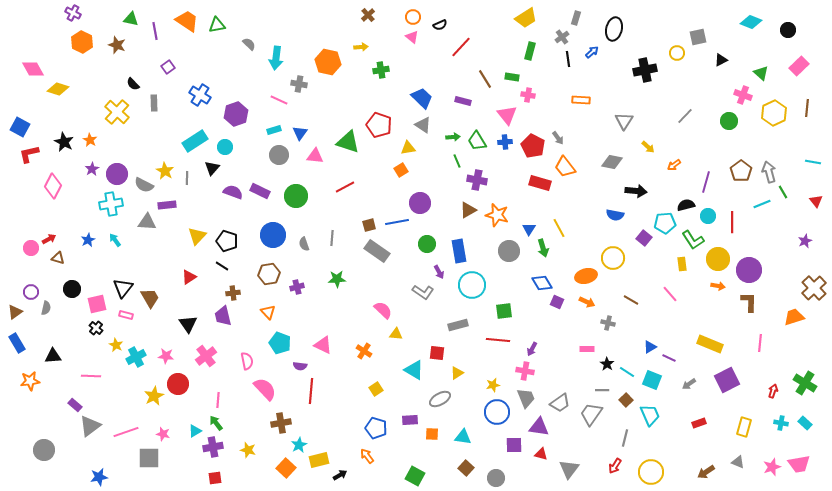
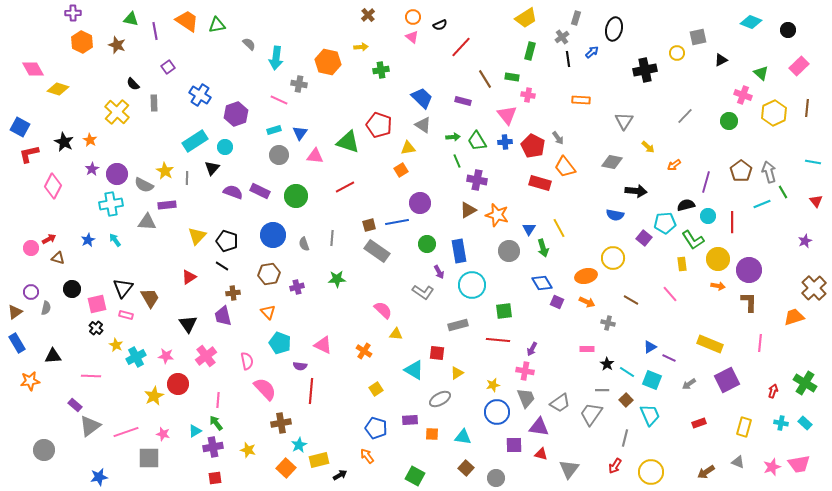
purple cross at (73, 13): rotated 28 degrees counterclockwise
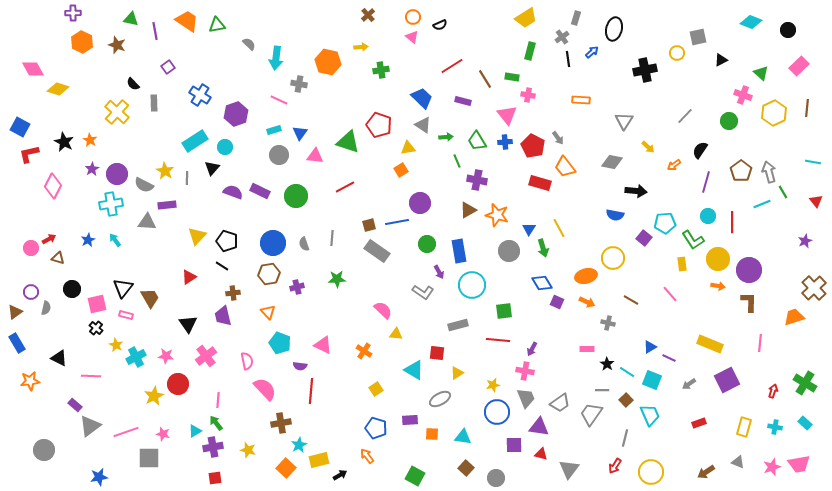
red line at (461, 47): moved 9 px left, 19 px down; rotated 15 degrees clockwise
green arrow at (453, 137): moved 7 px left
black semicircle at (686, 205): moved 14 px right, 55 px up; rotated 42 degrees counterclockwise
blue circle at (273, 235): moved 8 px down
black triangle at (53, 356): moved 6 px right, 2 px down; rotated 30 degrees clockwise
cyan cross at (781, 423): moved 6 px left, 4 px down
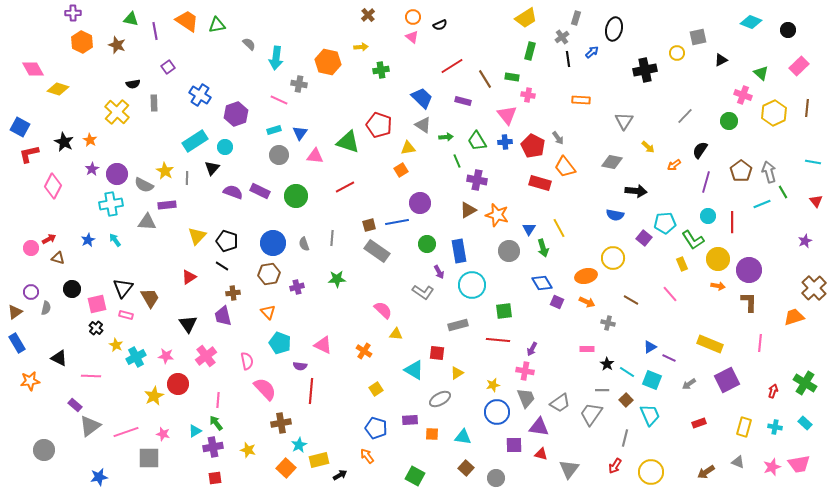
black semicircle at (133, 84): rotated 56 degrees counterclockwise
yellow rectangle at (682, 264): rotated 16 degrees counterclockwise
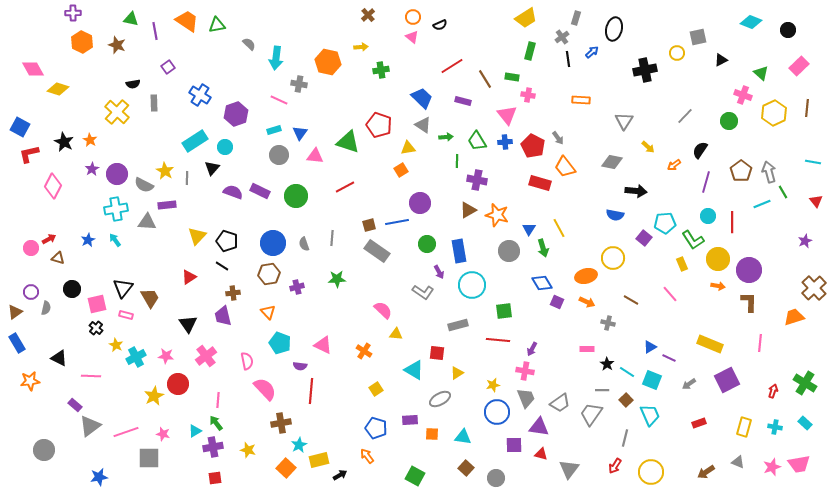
green line at (457, 161): rotated 24 degrees clockwise
cyan cross at (111, 204): moved 5 px right, 5 px down
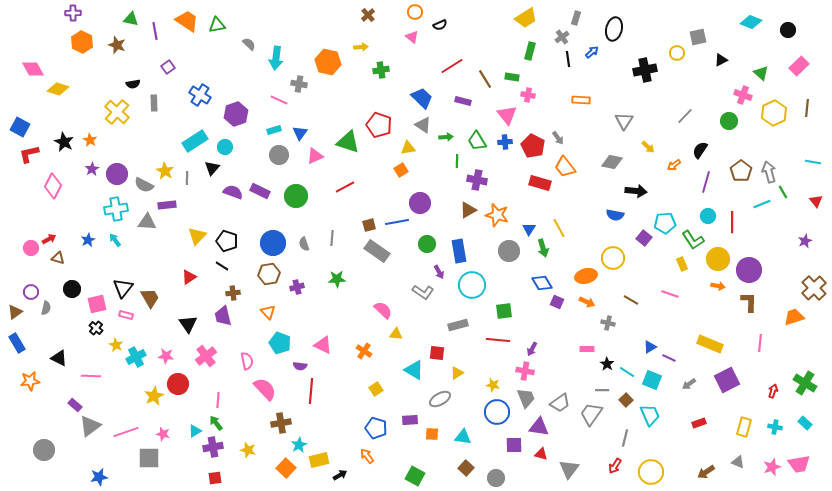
orange circle at (413, 17): moved 2 px right, 5 px up
pink triangle at (315, 156): rotated 30 degrees counterclockwise
pink line at (670, 294): rotated 30 degrees counterclockwise
yellow star at (493, 385): rotated 24 degrees clockwise
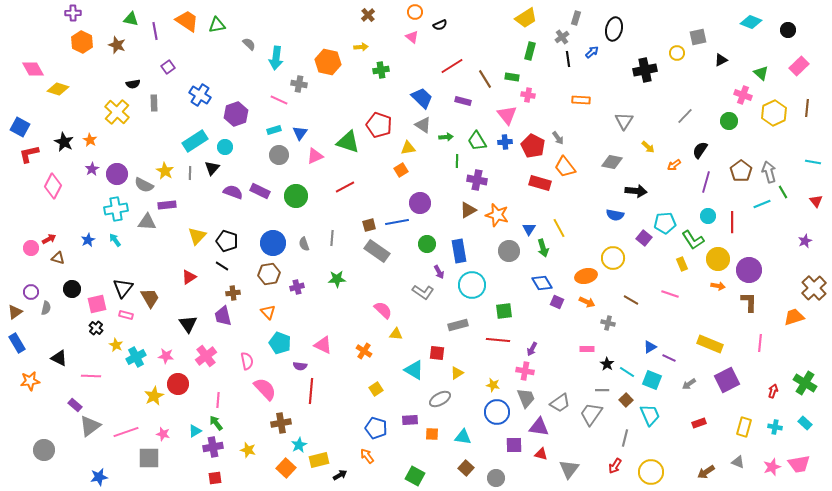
gray line at (187, 178): moved 3 px right, 5 px up
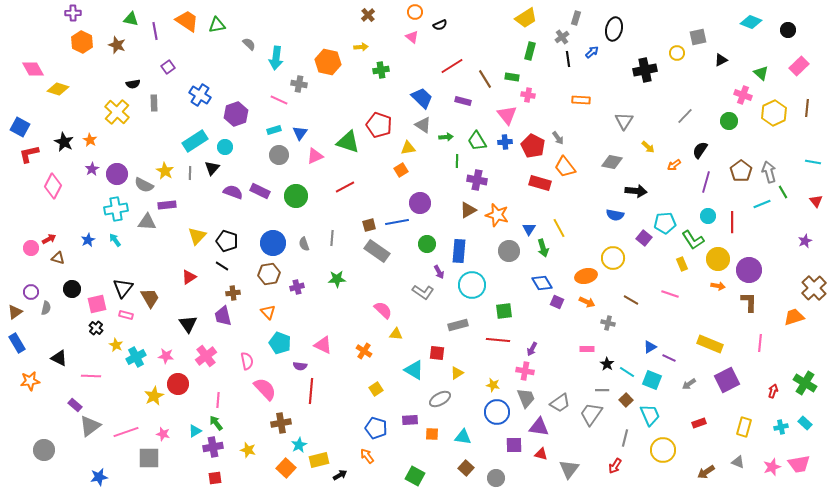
blue rectangle at (459, 251): rotated 15 degrees clockwise
cyan cross at (775, 427): moved 6 px right; rotated 24 degrees counterclockwise
yellow circle at (651, 472): moved 12 px right, 22 px up
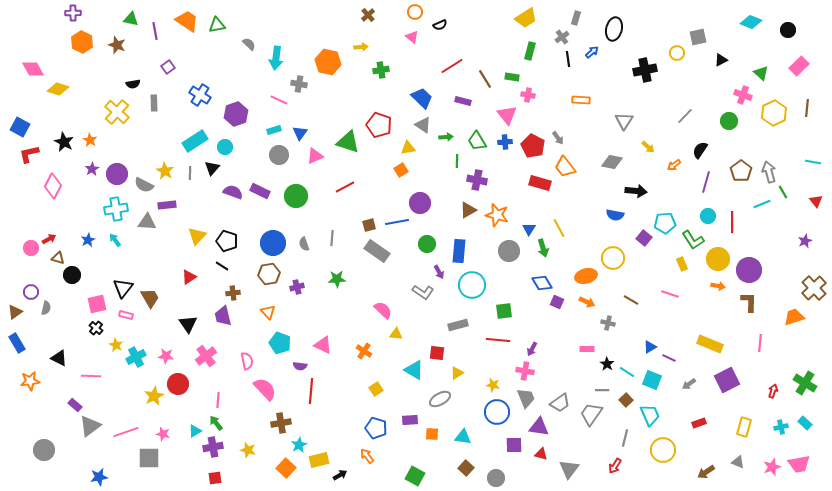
black circle at (72, 289): moved 14 px up
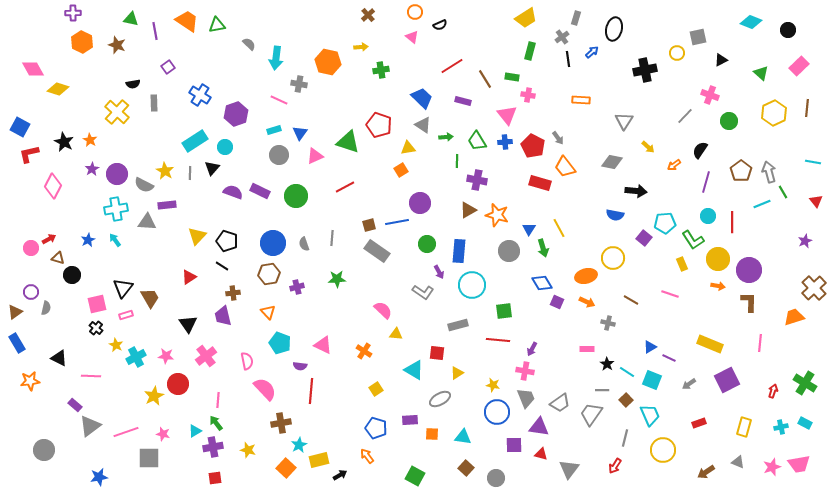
pink cross at (743, 95): moved 33 px left
pink rectangle at (126, 315): rotated 32 degrees counterclockwise
cyan rectangle at (805, 423): rotated 16 degrees counterclockwise
